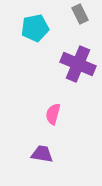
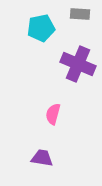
gray rectangle: rotated 60 degrees counterclockwise
cyan pentagon: moved 6 px right
purple trapezoid: moved 4 px down
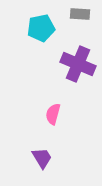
purple trapezoid: rotated 50 degrees clockwise
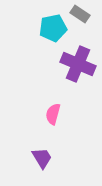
gray rectangle: rotated 30 degrees clockwise
cyan pentagon: moved 12 px right
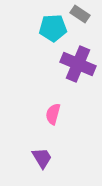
cyan pentagon: rotated 8 degrees clockwise
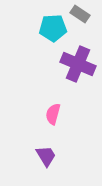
purple trapezoid: moved 4 px right, 2 px up
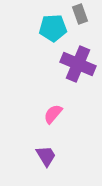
gray rectangle: rotated 36 degrees clockwise
pink semicircle: rotated 25 degrees clockwise
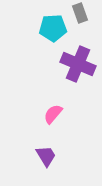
gray rectangle: moved 1 px up
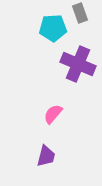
purple trapezoid: rotated 45 degrees clockwise
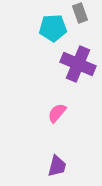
pink semicircle: moved 4 px right, 1 px up
purple trapezoid: moved 11 px right, 10 px down
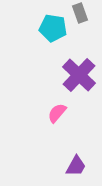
cyan pentagon: rotated 12 degrees clockwise
purple cross: moved 1 px right, 11 px down; rotated 20 degrees clockwise
purple trapezoid: moved 19 px right; rotated 15 degrees clockwise
